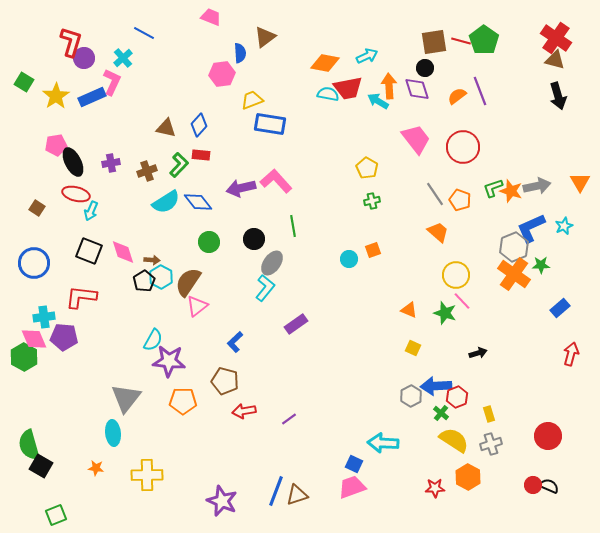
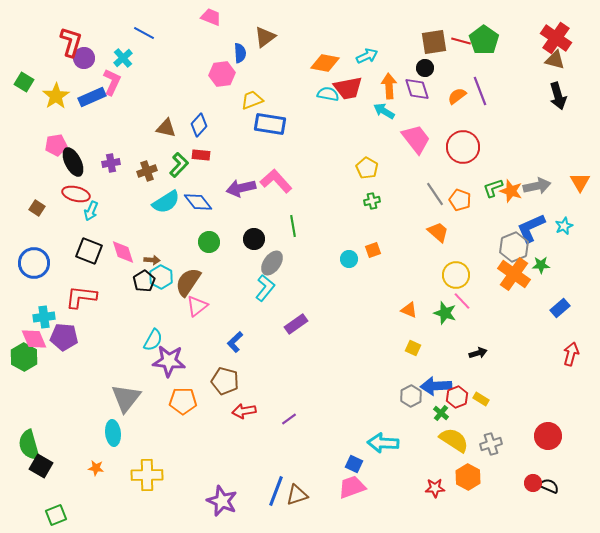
cyan arrow at (378, 101): moved 6 px right, 10 px down
yellow rectangle at (489, 414): moved 8 px left, 15 px up; rotated 42 degrees counterclockwise
red circle at (533, 485): moved 2 px up
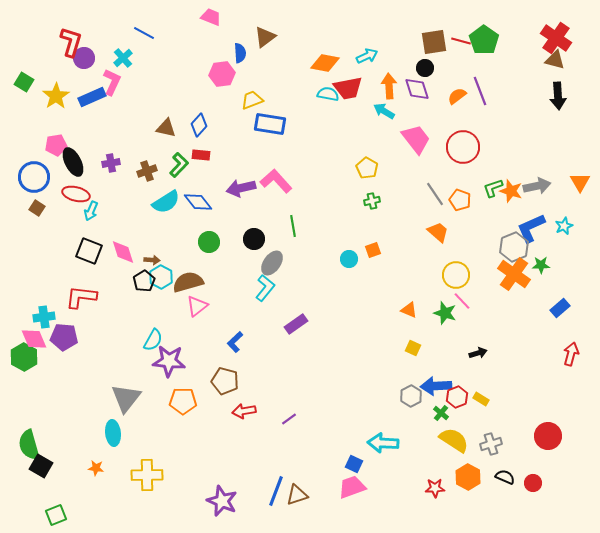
black arrow at (558, 96): rotated 12 degrees clockwise
blue circle at (34, 263): moved 86 px up
brown semicircle at (188, 282): rotated 40 degrees clockwise
black semicircle at (549, 486): moved 44 px left, 9 px up
